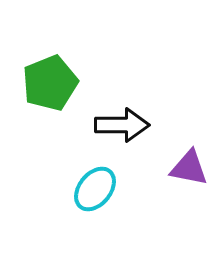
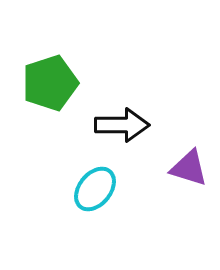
green pentagon: rotated 4 degrees clockwise
purple triangle: rotated 6 degrees clockwise
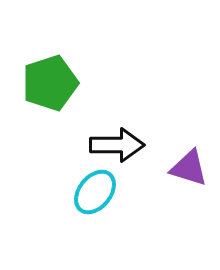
black arrow: moved 5 px left, 20 px down
cyan ellipse: moved 3 px down
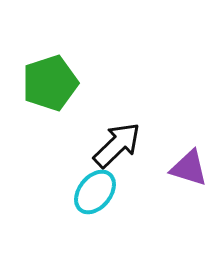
black arrow: rotated 44 degrees counterclockwise
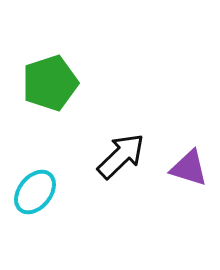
black arrow: moved 4 px right, 11 px down
cyan ellipse: moved 60 px left
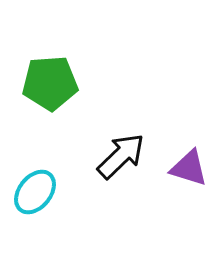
green pentagon: rotated 14 degrees clockwise
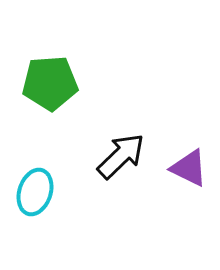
purple triangle: rotated 9 degrees clockwise
cyan ellipse: rotated 21 degrees counterclockwise
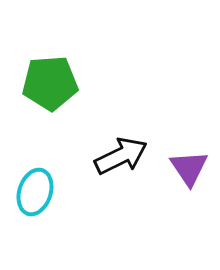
black arrow: rotated 18 degrees clockwise
purple triangle: rotated 30 degrees clockwise
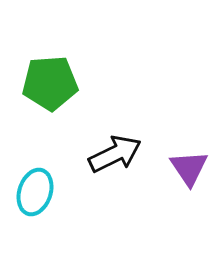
black arrow: moved 6 px left, 2 px up
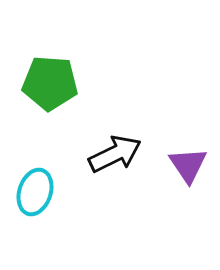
green pentagon: rotated 8 degrees clockwise
purple triangle: moved 1 px left, 3 px up
